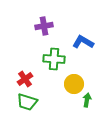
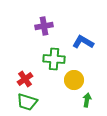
yellow circle: moved 4 px up
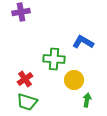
purple cross: moved 23 px left, 14 px up
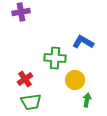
green cross: moved 1 px right, 1 px up
yellow circle: moved 1 px right
green trapezoid: moved 4 px right; rotated 25 degrees counterclockwise
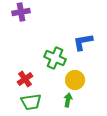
blue L-shape: rotated 40 degrees counterclockwise
green cross: rotated 20 degrees clockwise
green arrow: moved 19 px left
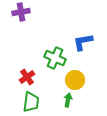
red cross: moved 2 px right, 2 px up
green trapezoid: rotated 75 degrees counterclockwise
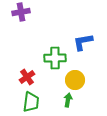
green cross: rotated 25 degrees counterclockwise
